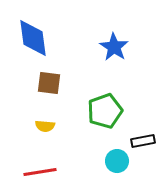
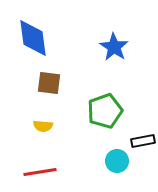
yellow semicircle: moved 2 px left
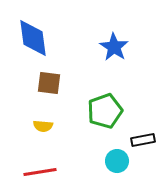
black rectangle: moved 1 px up
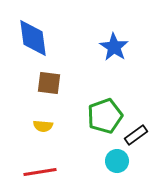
green pentagon: moved 5 px down
black rectangle: moved 7 px left, 5 px up; rotated 25 degrees counterclockwise
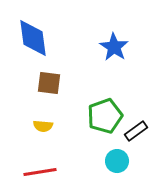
black rectangle: moved 4 px up
